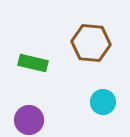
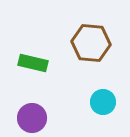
purple circle: moved 3 px right, 2 px up
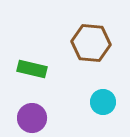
green rectangle: moved 1 px left, 6 px down
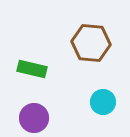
purple circle: moved 2 px right
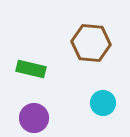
green rectangle: moved 1 px left
cyan circle: moved 1 px down
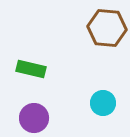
brown hexagon: moved 16 px right, 15 px up
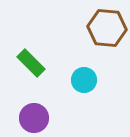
green rectangle: moved 6 px up; rotated 32 degrees clockwise
cyan circle: moved 19 px left, 23 px up
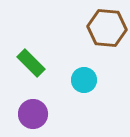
purple circle: moved 1 px left, 4 px up
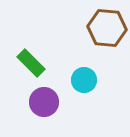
purple circle: moved 11 px right, 12 px up
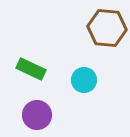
green rectangle: moved 6 px down; rotated 20 degrees counterclockwise
purple circle: moved 7 px left, 13 px down
